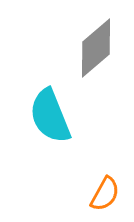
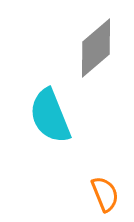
orange semicircle: rotated 51 degrees counterclockwise
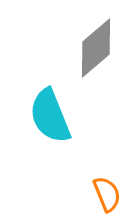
orange semicircle: moved 2 px right
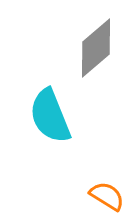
orange semicircle: moved 2 px down; rotated 36 degrees counterclockwise
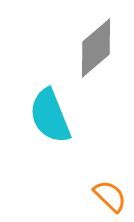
orange semicircle: moved 3 px right; rotated 12 degrees clockwise
